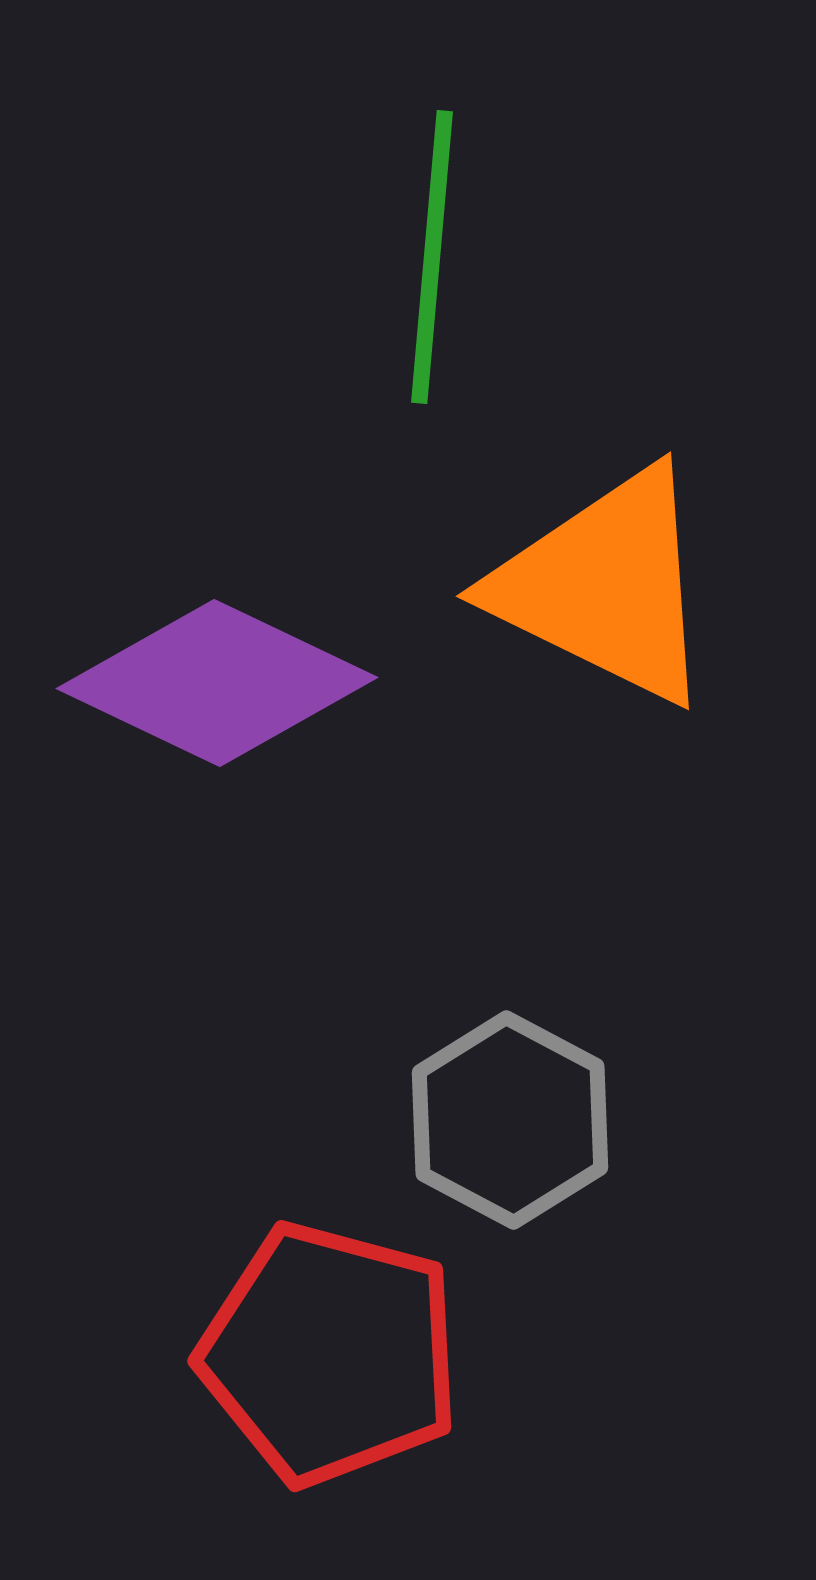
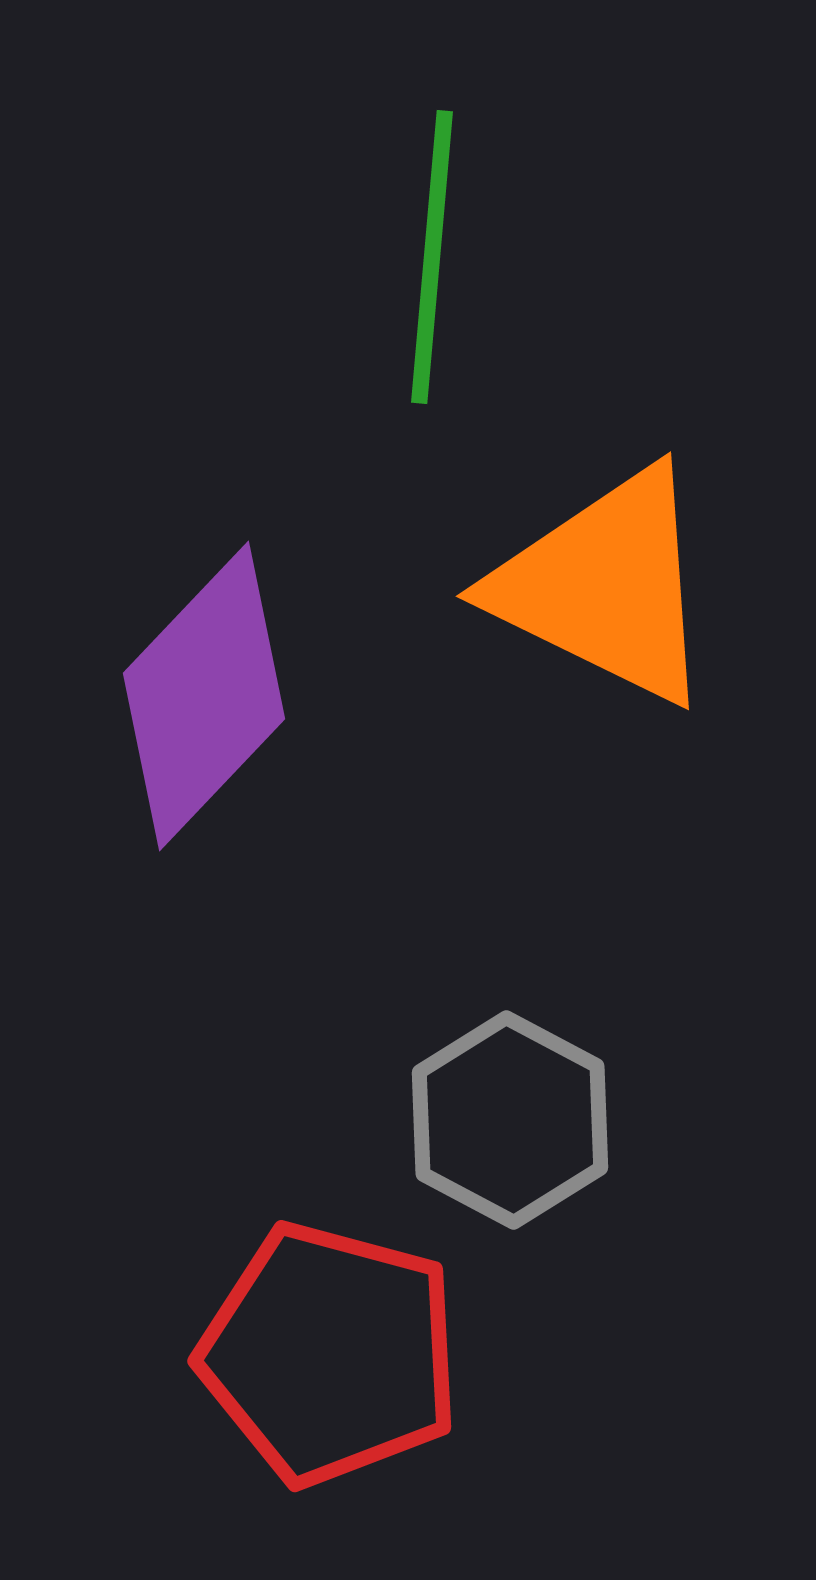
purple diamond: moved 13 px left, 13 px down; rotated 72 degrees counterclockwise
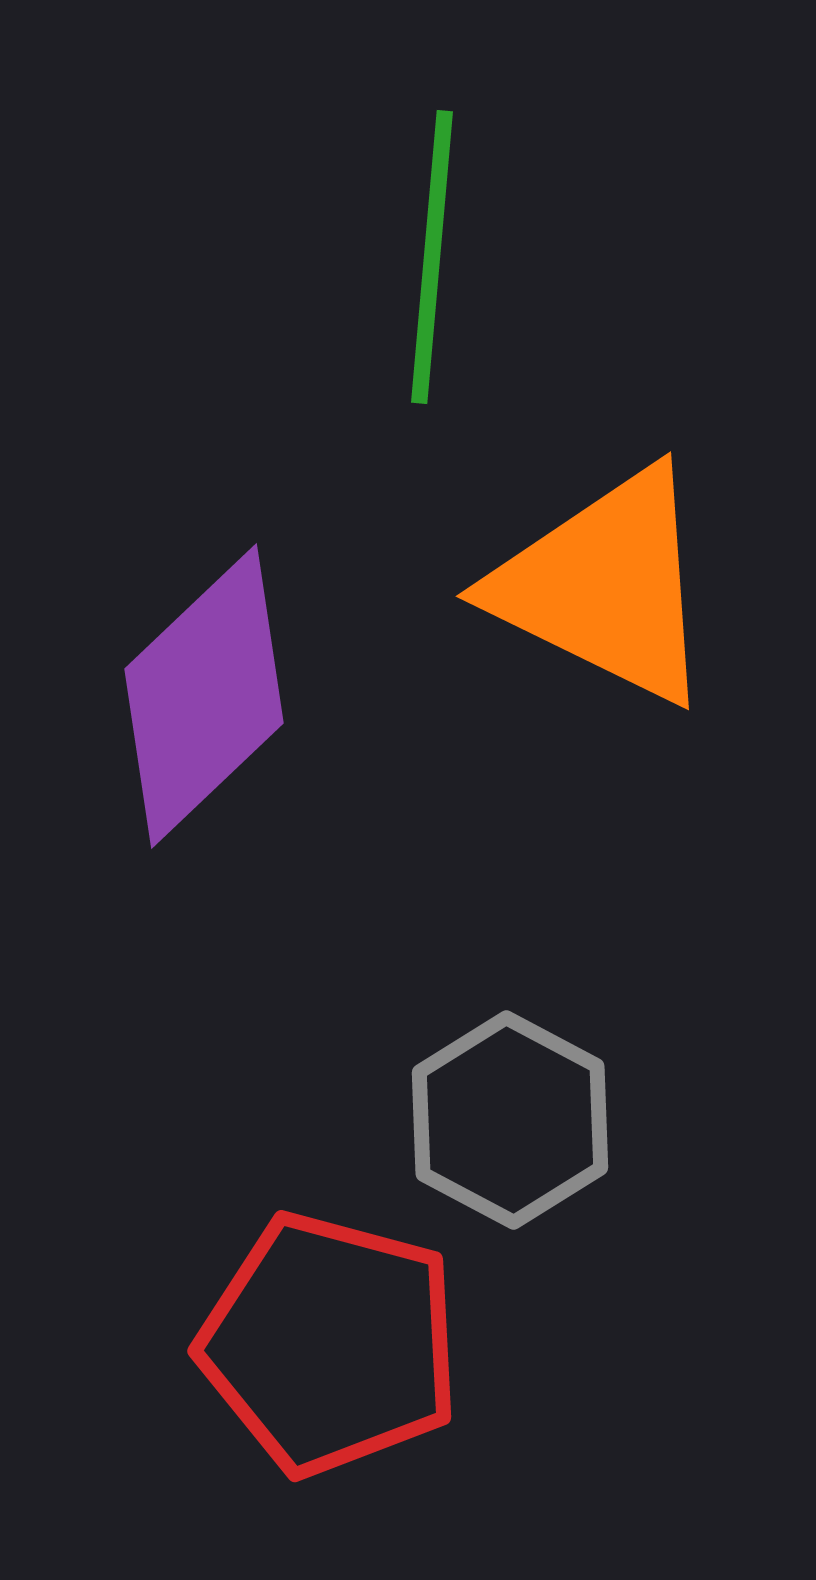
purple diamond: rotated 3 degrees clockwise
red pentagon: moved 10 px up
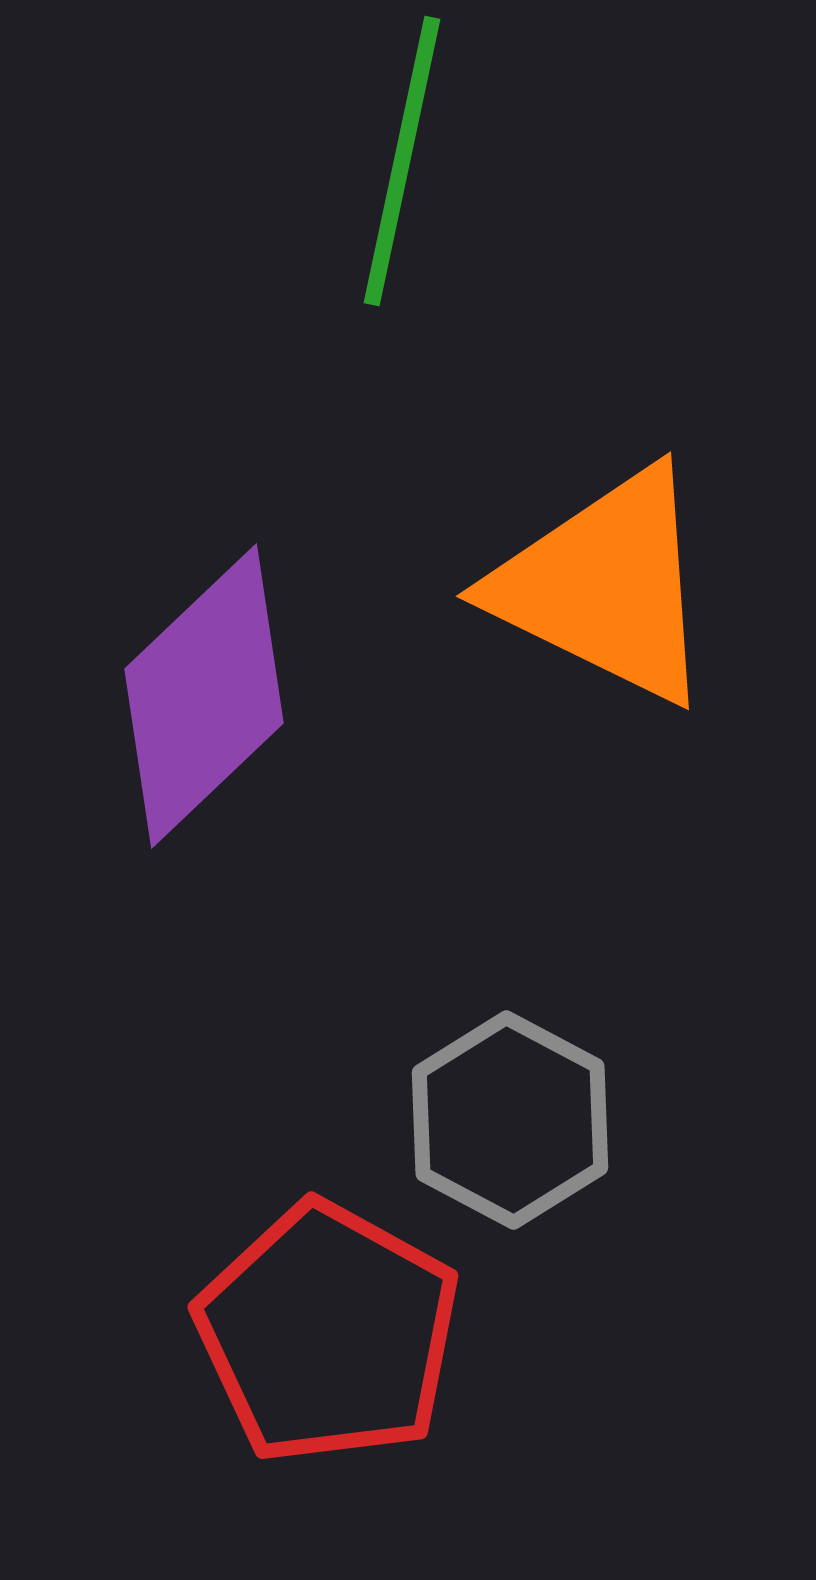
green line: moved 30 px left, 96 px up; rotated 7 degrees clockwise
red pentagon: moved 2 px left, 11 px up; rotated 14 degrees clockwise
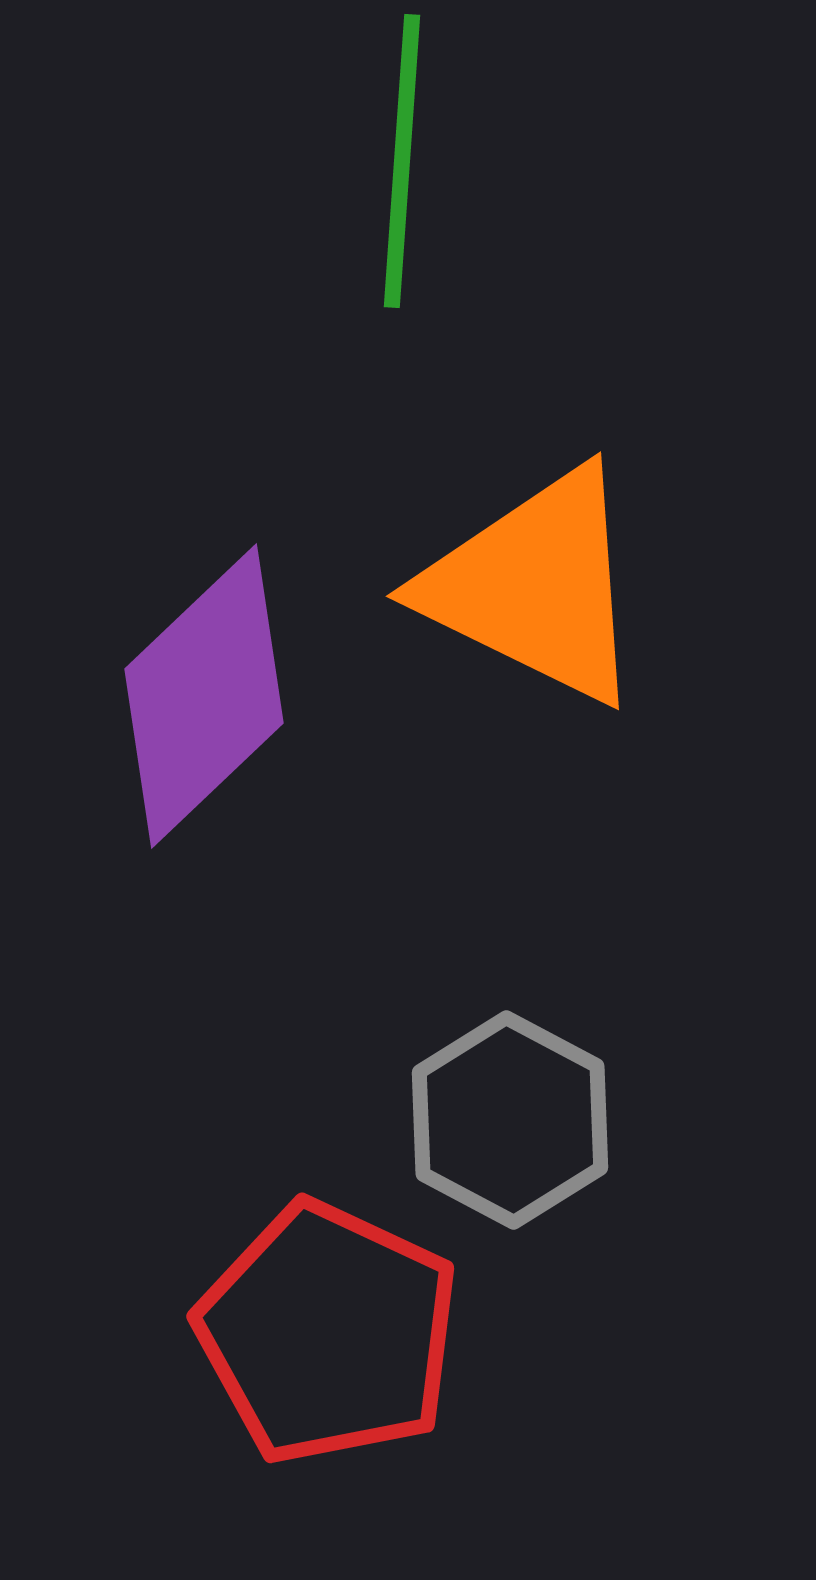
green line: rotated 8 degrees counterclockwise
orange triangle: moved 70 px left
red pentagon: rotated 4 degrees counterclockwise
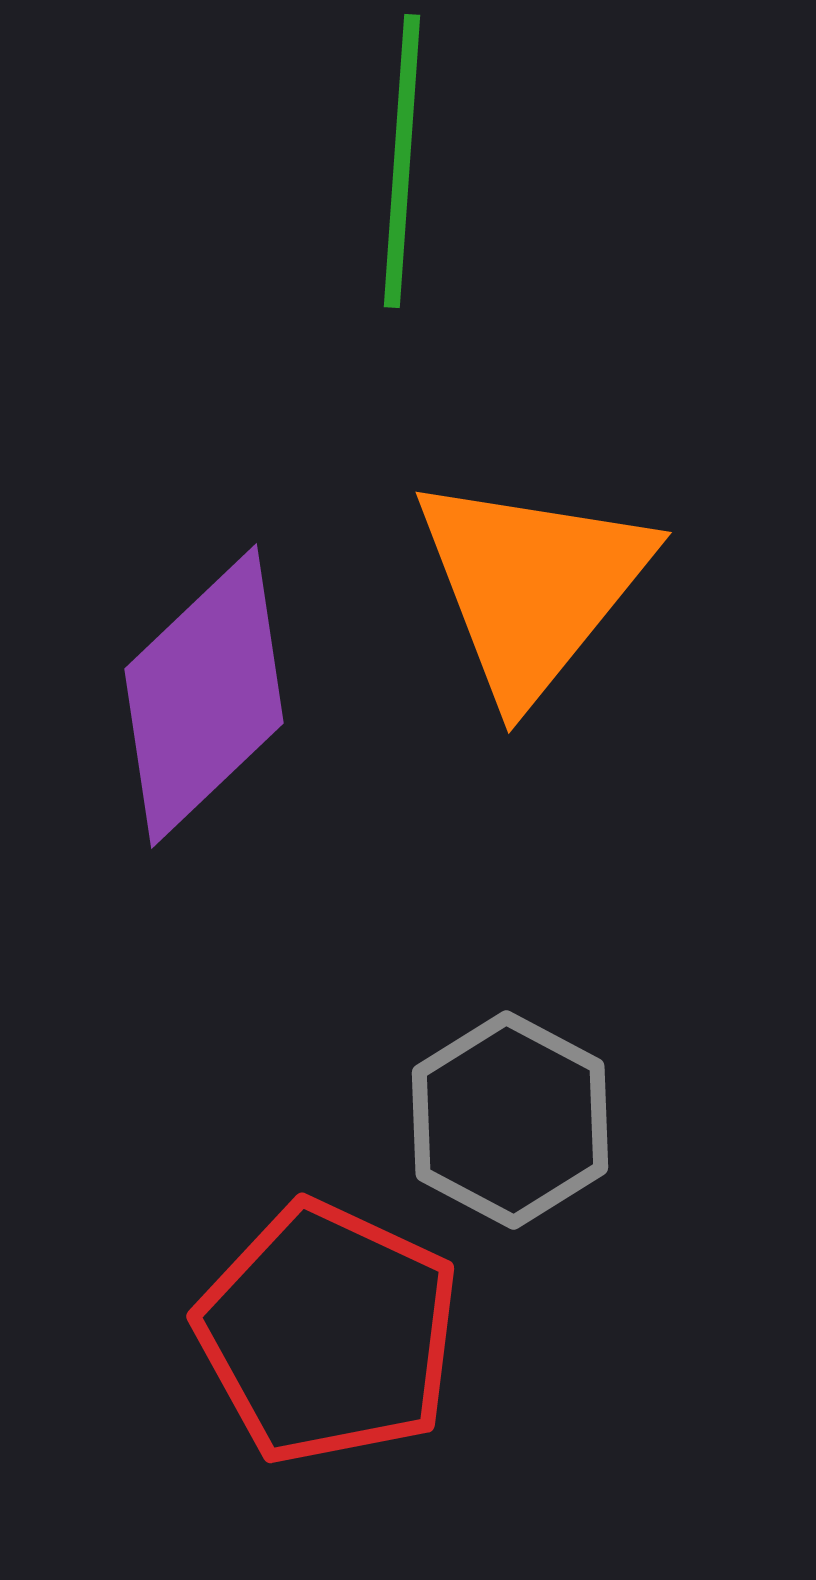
orange triangle: moved 3 px left; rotated 43 degrees clockwise
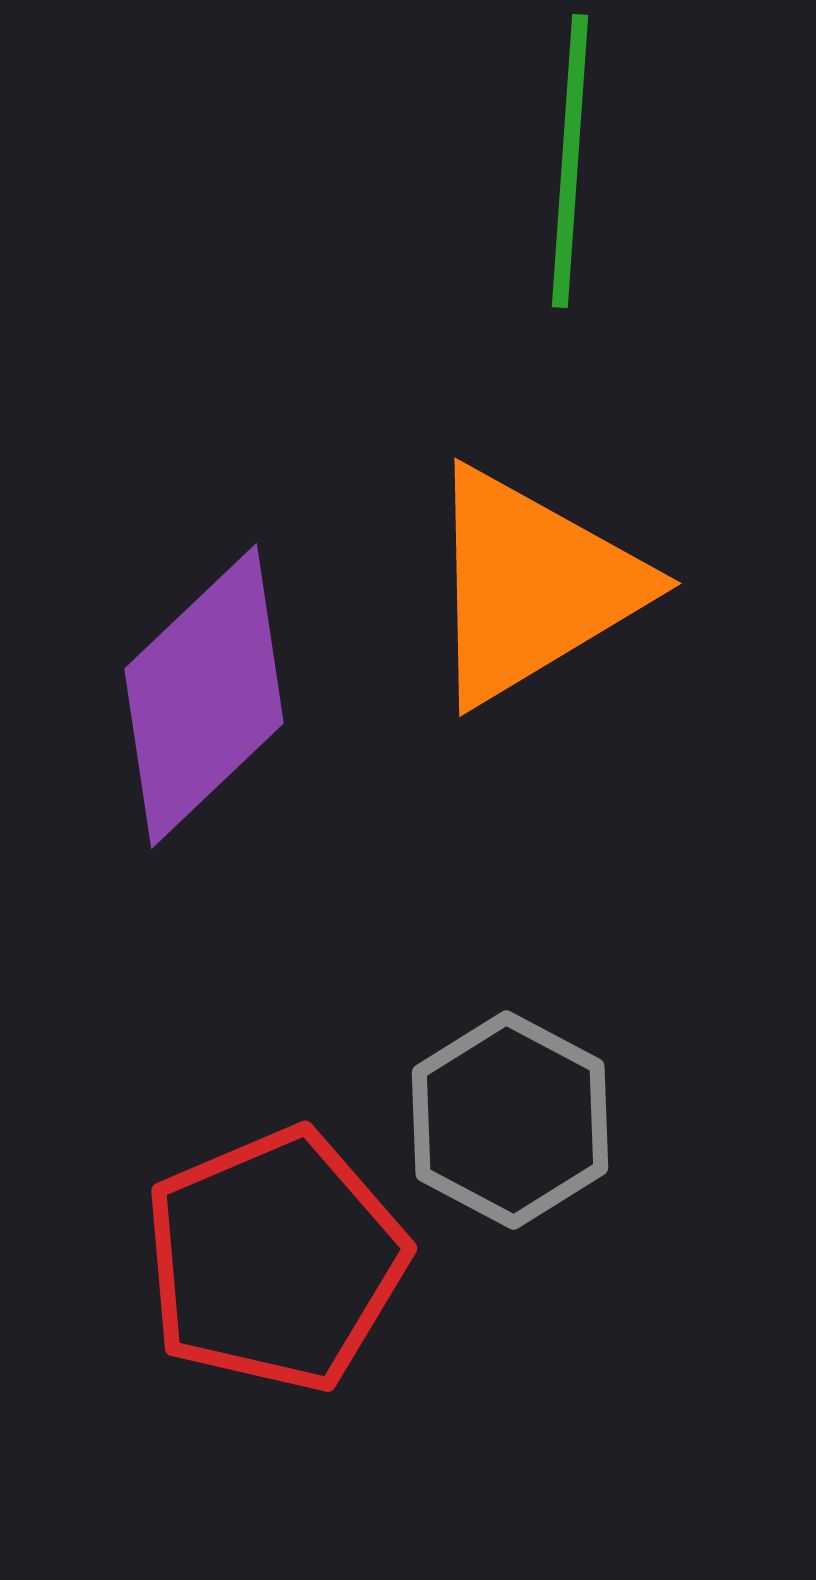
green line: moved 168 px right
orange triangle: rotated 20 degrees clockwise
red pentagon: moved 53 px left, 73 px up; rotated 24 degrees clockwise
